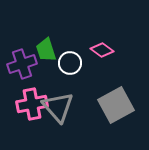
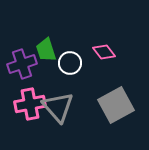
pink diamond: moved 2 px right, 2 px down; rotated 15 degrees clockwise
pink cross: moved 2 px left
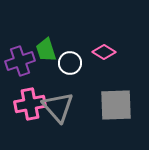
pink diamond: rotated 20 degrees counterclockwise
purple cross: moved 2 px left, 3 px up
gray square: rotated 27 degrees clockwise
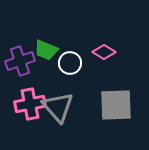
green trapezoid: rotated 50 degrees counterclockwise
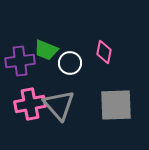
pink diamond: rotated 70 degrees clockwise
purple cross: rotated 12 degrees clockwise
gray triangle: moved 1 px right, 2 px up
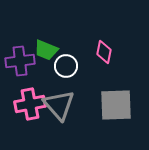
white circle: moved 4 px left, 3 px down
